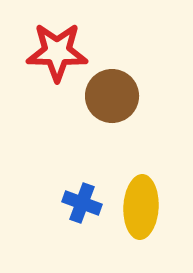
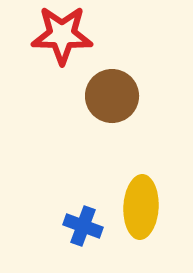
red star: moved 5 px right, 17 px up
blue cross: moved 1 px right, 23 px down
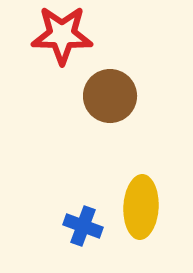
brown circle: moved 2 px left
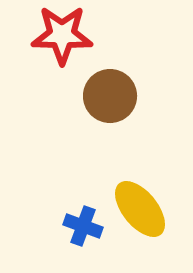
yellow ellipse: moved 1 px left, 2 px down; rotated 42 degrees counterclockwise
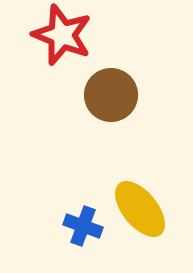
red star: rotated 20 degrees clockwise
brown circle: moved 1 px right, 1 px up
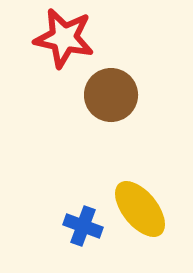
red star: moved 2 px right, 3 px down; rotated 10 degrees counterclockwise
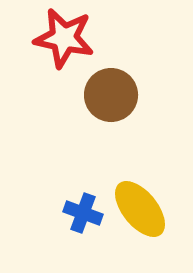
blue cross: moved 13 px up
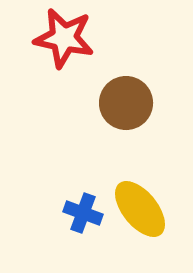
brown circle: moved 15 px right, 8 px down
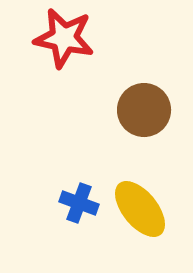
brown circle: moved 18 px right, 7 px down
blue cross: moved 4 px left, 10 px up
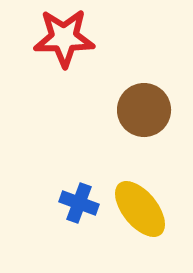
red star: rotated 12 degrees counterclockwise
